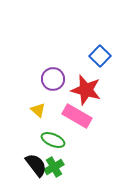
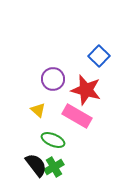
blue square: moved 1 px left
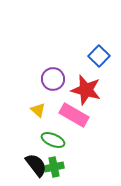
pink rectangle: moved 3 px left, 1 px up
green cross: rotated 18 degrees clockwise
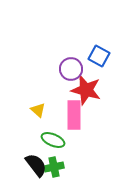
blue square: rotated 15 degrees counterclockwise
purple circle: moved 18 px right, 10 px up
pink rectangle: rotated 60 degrees clockwise
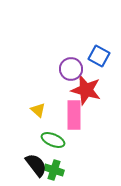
green cross: moved 3 px down; rotated 30 degrees clockwise
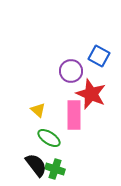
purple circle: moved 2 px down
red star: moved 5 px right, 4 px down; rotated 8 degrees clockwise
green ellipse: moved 4 px left, 2 px up; rotated 10 degrees clockwise
green cross: moved 1 px right, 1 px up
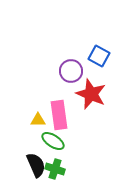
yellow triangle: moved 10 px down; rotated 42 degrees counterclockwise
pink rectangle: moved 15 px left; rotated 8 degrees counterclockwise
green ellipse: moved 4 px right, 3 px down
black semicircle: rotated 15 degrees clockwise
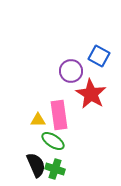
red star: rotated 8 degrees clockwise
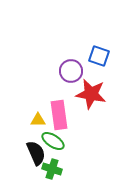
blue square: rotated 10 degrees counterclockwise
red star: rotated 20 degrees counterclockwise
black semicircle: moved 12 px up
green cross: moved 3 px left
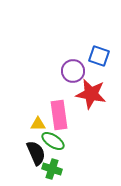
purple circle: moved 2 px right
yellow triangle: moved 4 px down
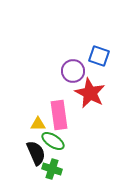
red star: moved 1 px left, 1 px up; rotated 16 degrees clockwise
